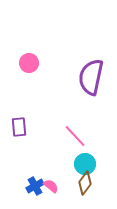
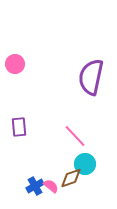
pink circle: moved 14 px left, 1 px down
brown diamond: moved 14 px left, 5 px up; rotated 35 degrees clockwise
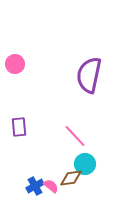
purple semicircle: moved 2 px left, 2 px up
brown diamond: rotated 10 degrees clockwise
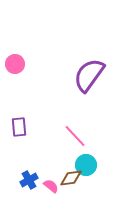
purple semicircle: rotated 24 degrees clockwise
cyan circle: moved 1 px right, 1 px down
blue cross: moved 6 px left, 6 px up
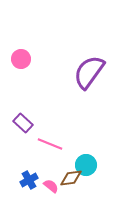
pink circle: moved 6 px right, 5 px up
purple semicircle: moved 3 px up
purple rectangle: moved 4 px right, 4 px up; rotated 42 degrees counterclockwise
pink line: moved 25 px left, 8 px down; rotated 25 degrees counterclockwise
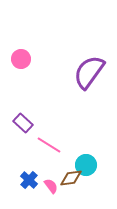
pink line: moved 1 px left, 1 px down; rotated 10 degrees clockwise
blue cross: rotated 18 degrees counterclockwise
pink semicircle: rotated 14 degrees clockwise
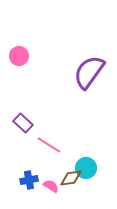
pink circle: moved 2 px left, 3 px up
cyan circle: moved 3 px down
blue cross: rotated 36 degrees clockwise
pink semicircle: rotated 21 degrees counterclockwise
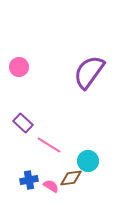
pink circle: moved 11 px down
cyan circle: moved 2 px right, 7 px up
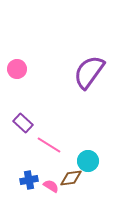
pink circle: moved 2 px left, 2 px down
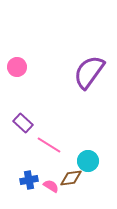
pink circle: moved 2 px up
